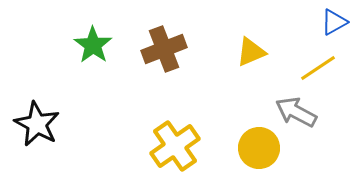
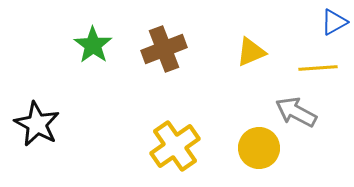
yellow line: rotated 30 degrees clockwise
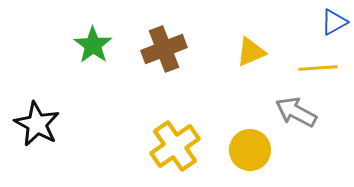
yellow circle: moved 9 px left, 2 px down
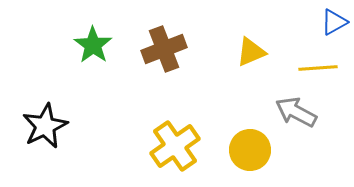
black star: moved 8 px right, 2 px down; rotated 18 degrees clockwise
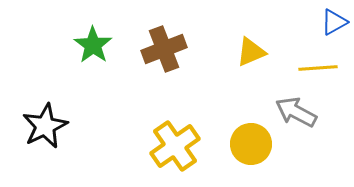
yellow circle: moved 1 px right, 6 px up
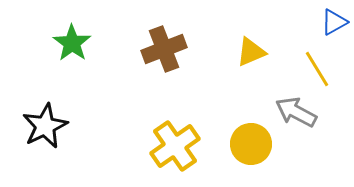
green star: moved 21 px left, 2 px up
yellow line: moved 1 px left, 1 px down; rotated 63 degrees clockwise
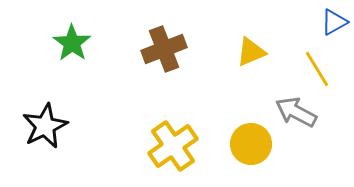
yellow cross: moved 2 px left
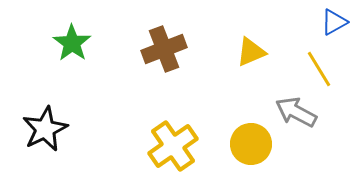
yellow line: moved 2 px right
black star: moved 3 px down
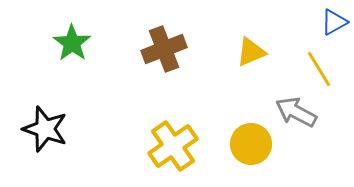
black star: rotated 27 degrees counterclockwise
